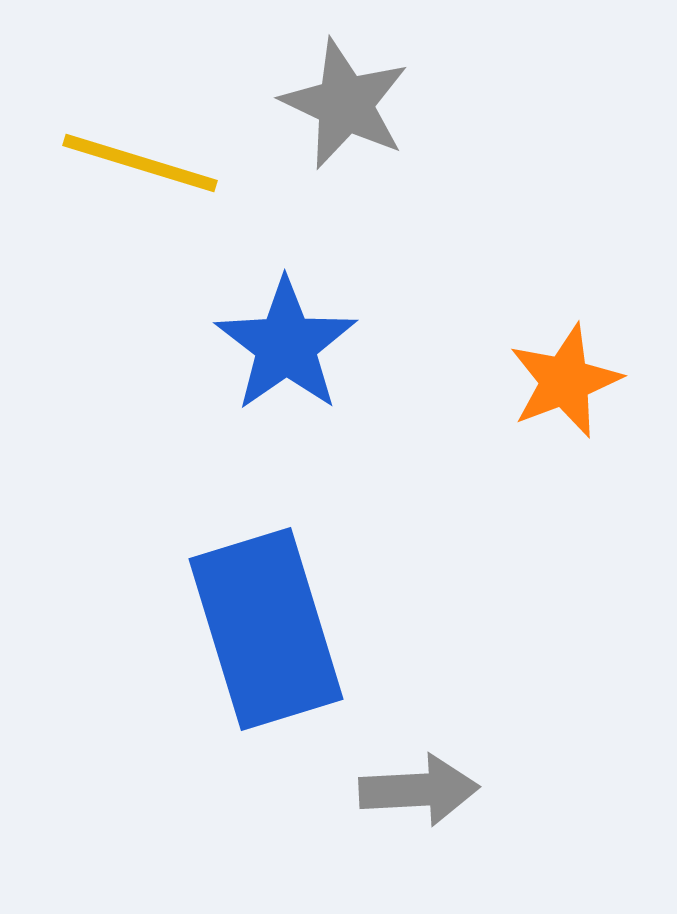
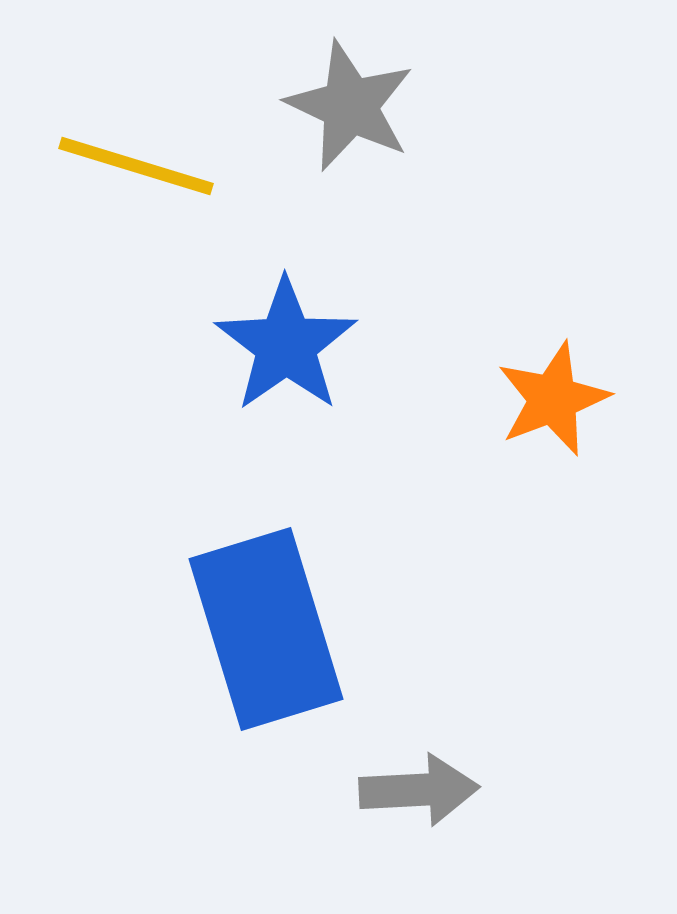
gray star: moved 5 px right, 2 px down
yellow line: moved 4 px left, 3 px down
orange star: moved 12 px left, 18 px down
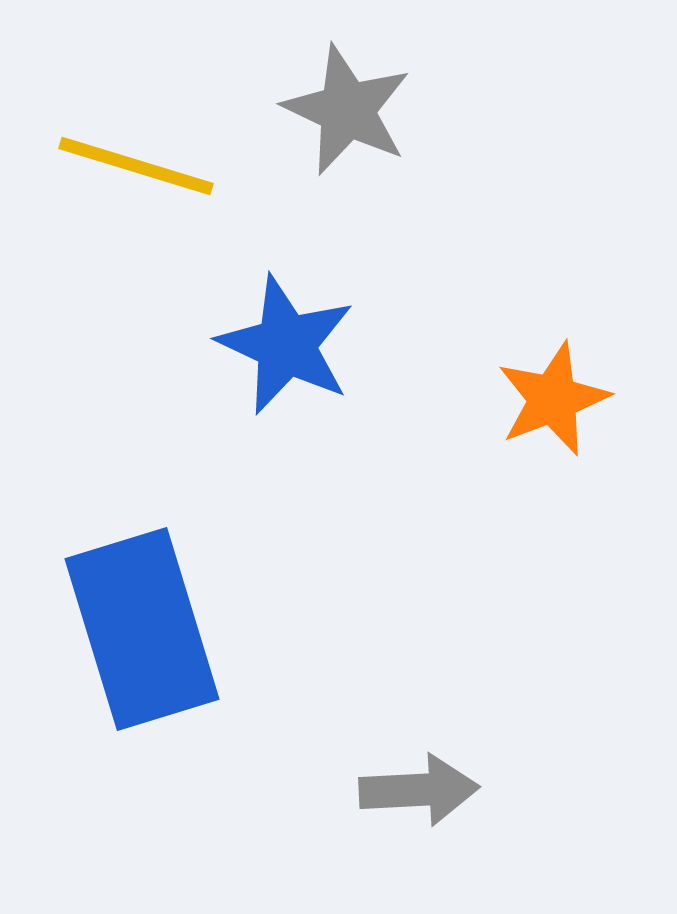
gray star: moved 3 px left, 4 px down
blue star: rotated 12 degrees counterclockwise
blue rectangle: moved 124 px left
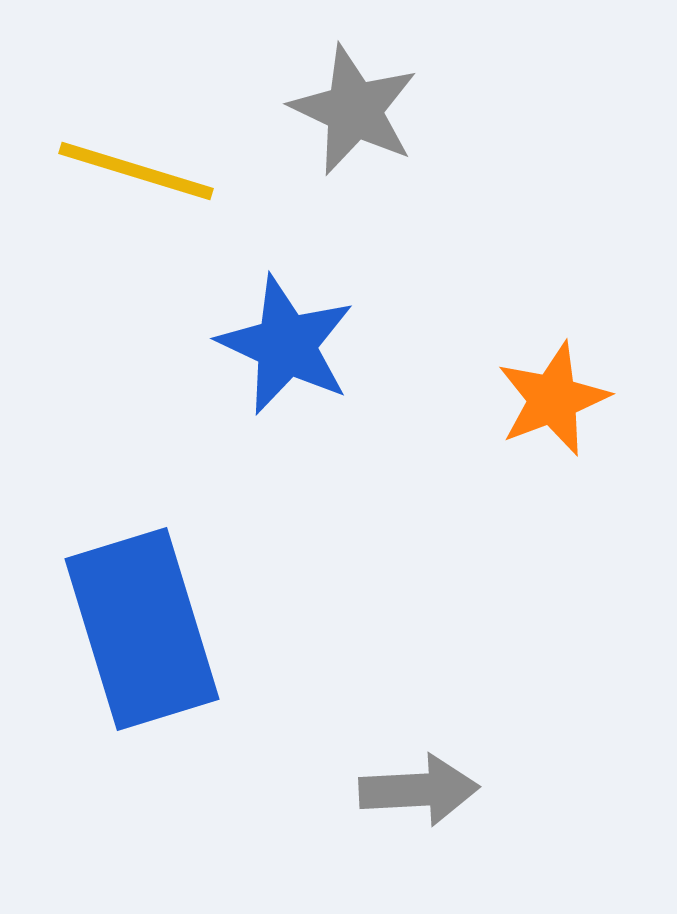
gray star: moved 7 px right
yellow line: moved 5 px down
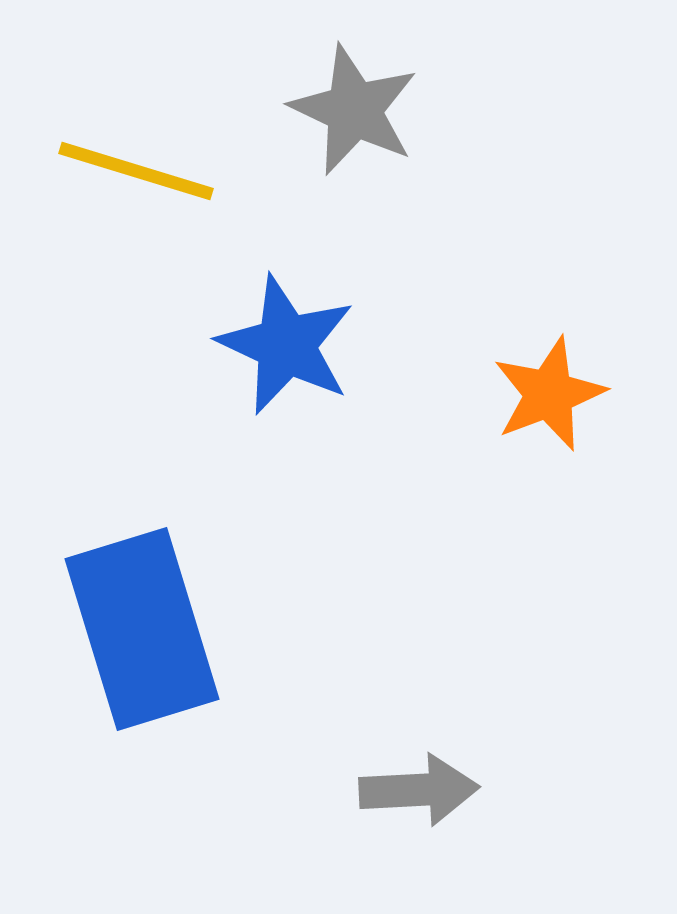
orange star: moved 4 px left, 5 px up
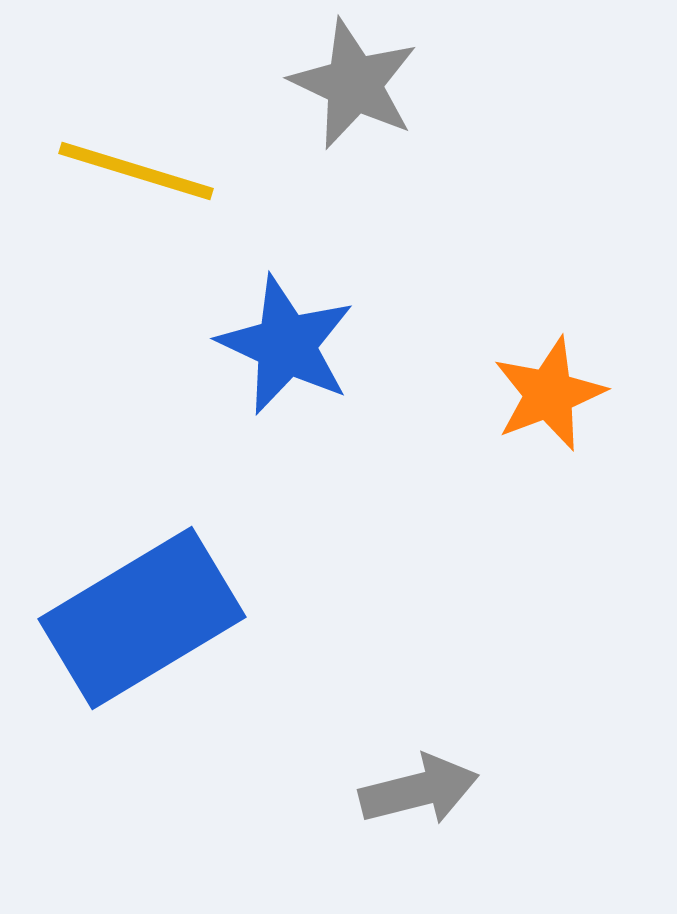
gray star: moved 26 px up
blue rectangle: moved 11 px up; rotated 76 degrees clockwise
gray arrow: rotated 11 degrees counterclockwise
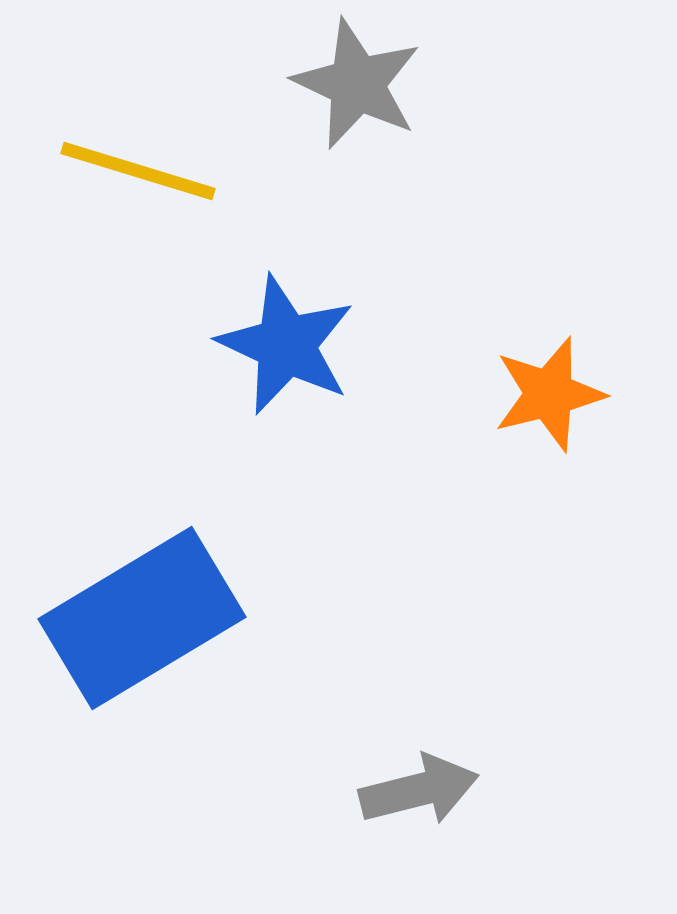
gray star: moved 3 px right
yellow line: moved 2 px right
orange star: rotated 7 degrees clockwise
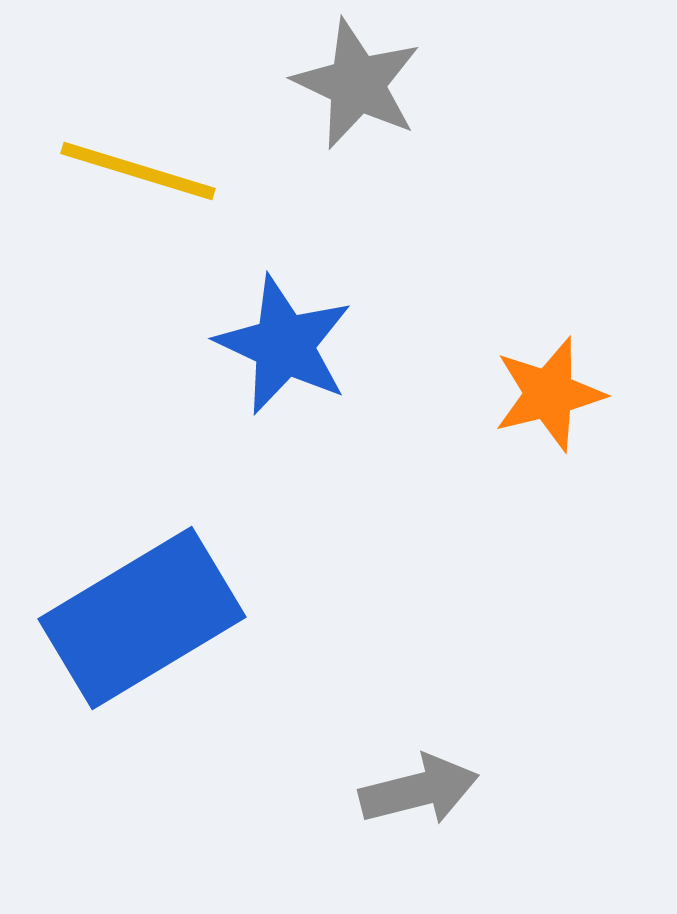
blue star: moved 2 px left
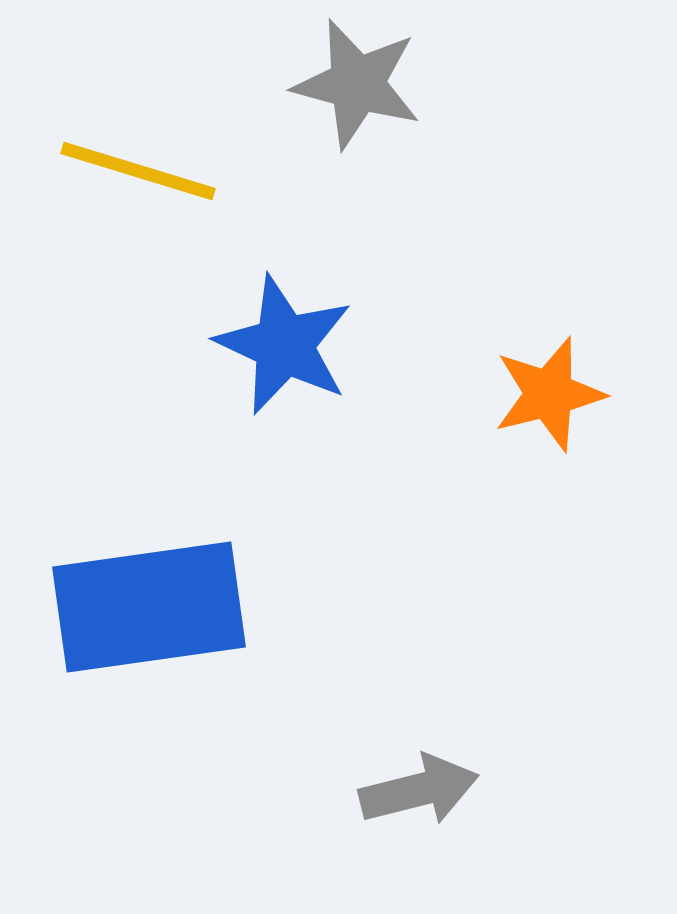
gray star: rotated 10 degrees counterclockwise
blue rectangle: moved 7 px right, 11 px up; rotated 23 degrees clockwise
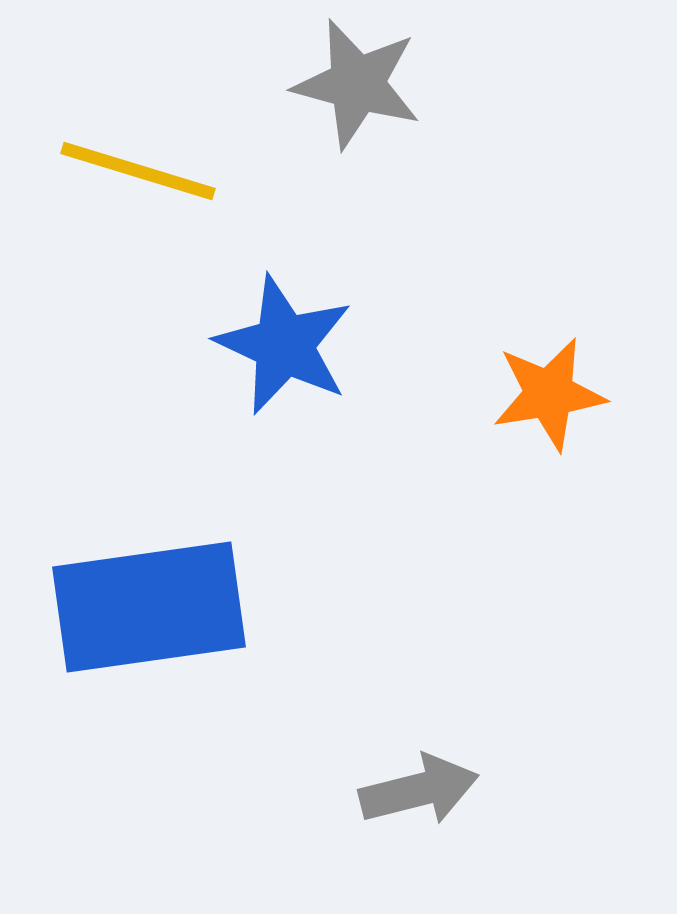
orange star: rotated 5 degrees clockwise
